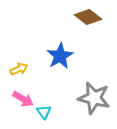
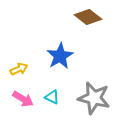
cyan triangle: moved 8 px right, 15 px up; rotated 28 degrees counterclockwise
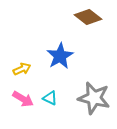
yellow arrow: moved 3 px right
cyan triangle: moved 2 px left, 1 px down
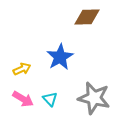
brown diamond: moved 1 px left; rotated 40 degrees counterclockwise
blue star: moved 1 px down
cyan triangle: moved 1 px down; rotated 21 degrees clockwise
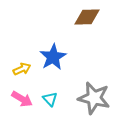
blue star: moved 7 px left
pink arrow: moved 1 px left
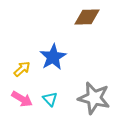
yellow arrow: rotated 18 degrees counterclockwise
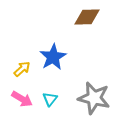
cyan triangle: rotated 21 degrees clockwise
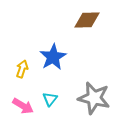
brown diamond: moved 3 px down
yellow arrow: rotated 30 degrees counterclockwise
pink arrow: moved 1 px right, 7 px down
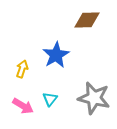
blue star: moved 3 px right, 2 px up
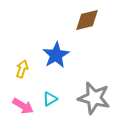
brown diamond: rotated 12 degrees counterclockwise
cyan triangle: rotated 21 degrees clockwise
